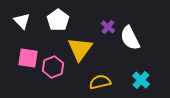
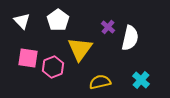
white semicircle: rotated 140 degrees counterclockwise
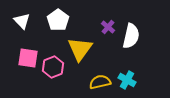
white semicircle: moved 1 px right, 2 px up
cyan cross: moved 14 px left; rotated 12 degrees counterclockwise
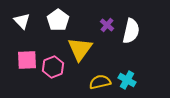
purple cross: moved 1 px left, 2 px up
white semicircle: moved 5 px up
pink square: moved 1 px left, 2 px down; rotated 10 degrees counterclockwise
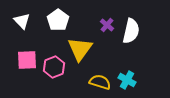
pink hexagon: moved 1 px right
yellow semicircle: rotated 30 degrees clockwise
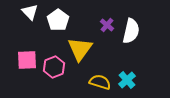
white triangle: moved 8 px right, 9 px up
cyan cross: rotated 18 degrees clockwise
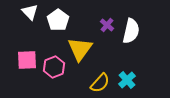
yellow semicircle: moved 1 px down; rotated 115 degrees clockwise
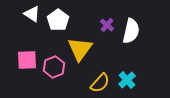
white triangle: moved 2 px right, 2 px down; rotated 12 degrees counterclockwise
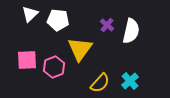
white triangle: moved 2 px left; rotated 42 degrees clockwise
white pentagon: rotated 30 degrees counterclockwise
cyan cross: moved 3 px right, 1 px down
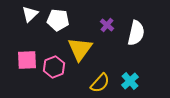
white semicircle: moved 5 px right, 2 px down
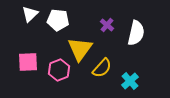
pink square: moved 1 px right, 2 px down
pink hexagon: moved 5 px right, 3 px down
yellow semicircle: moved 2 px right, 15 px up
